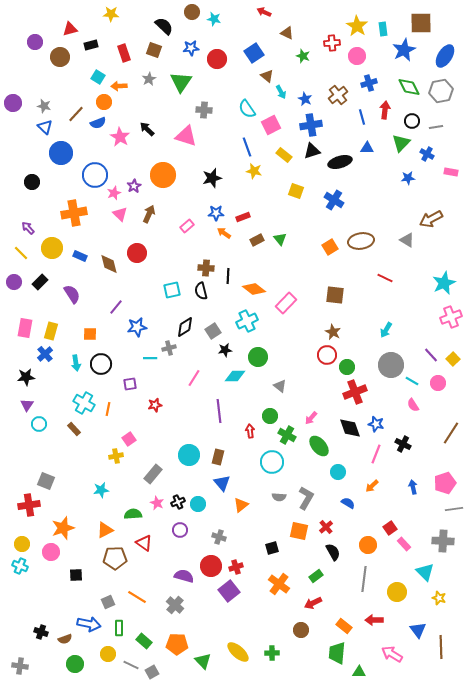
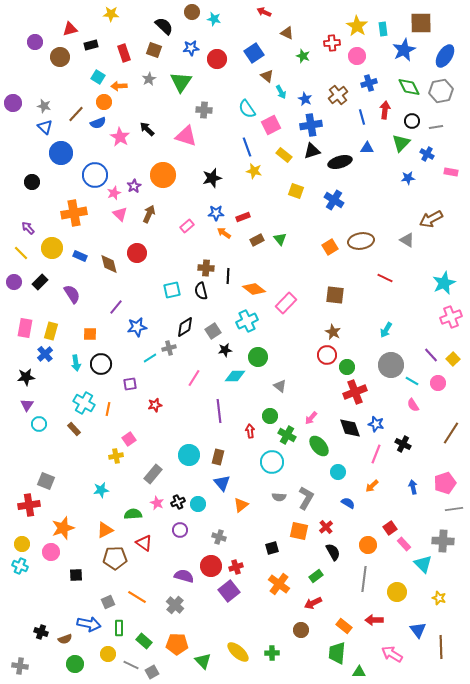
cyan line at (150, 358): rotated 32 degrees counterclockwise
cyan triangle at (425, 572): moved 2 px left, 8 px up
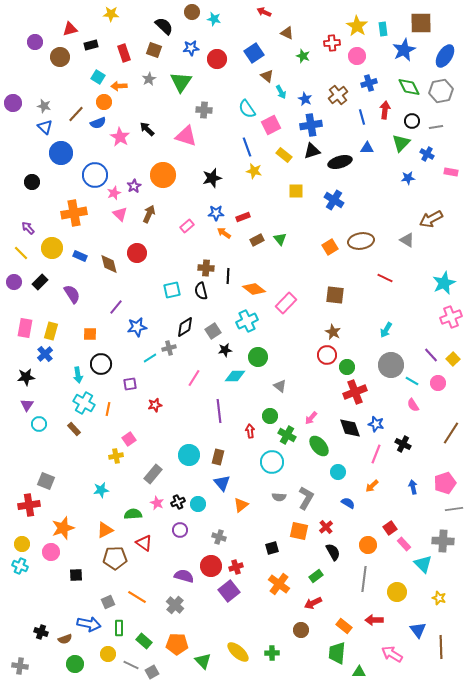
yellow square at (296, 191): rotated 21 degrees counterclockwise
cyan arrow at (76, 363): moved 2 px right, 12 px down
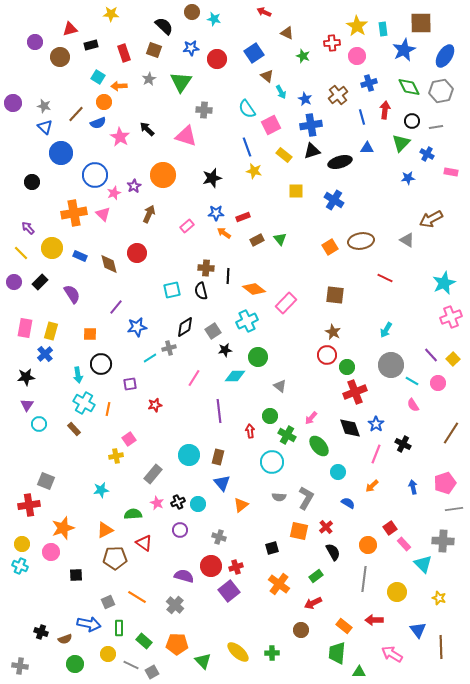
pink triangle at (120, 214): moved 17 px left
blue star at (376, 424): rotated 21 degrees clockwise
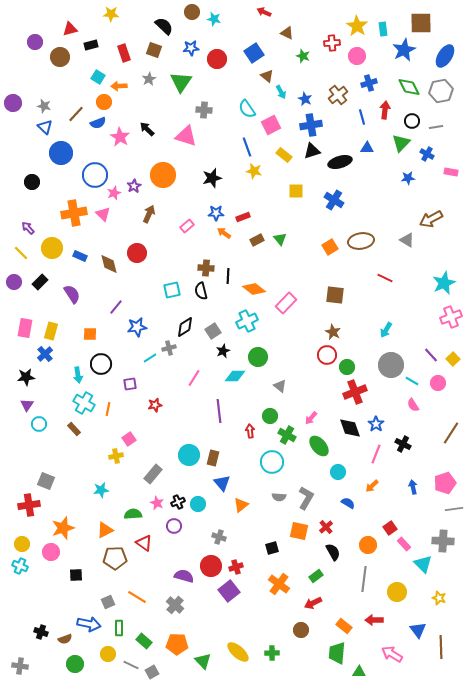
black star at (225, 350): moved 2 px left, 1 px down; rotated 16 degrees counterclockwise
brown rectangle at (218, 457): moved 5 px left, 1 px down
purple circle at (180, 530): moved 6 px left, 4 px up
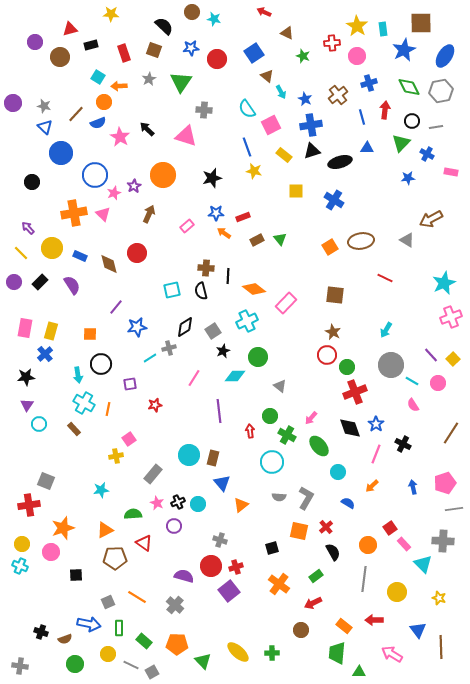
purple semicircle at (72, 294): moved 9 px up
gray cross at (219, 537): moved 1 px right, 3 px down
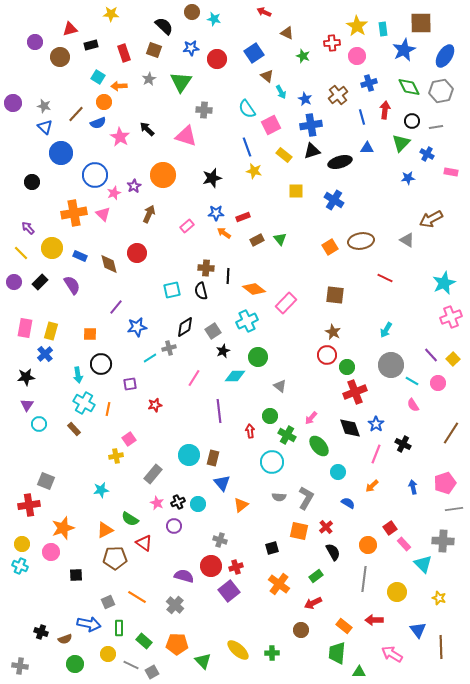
green semicircle at (133, 514): moved 3 px left, 5 px down; rotated 144 degrees counterclockwise
yellow ellipse at (238, 652): moved 2 px up
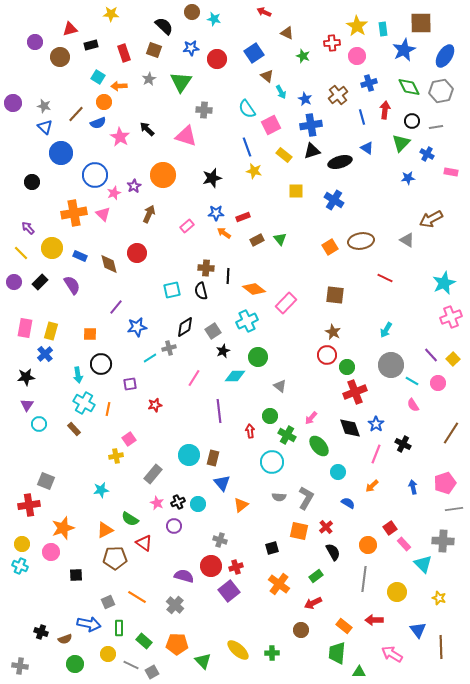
blue triangle at (367, 148): rotated 32 degrees clockwise
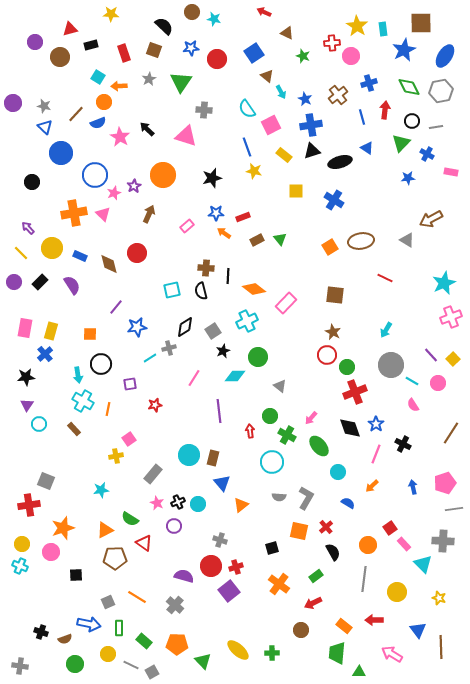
pink circle at (357, 56): moved 6 px left
cyan cross at (84, 403): moved 1 px left, 2 px up
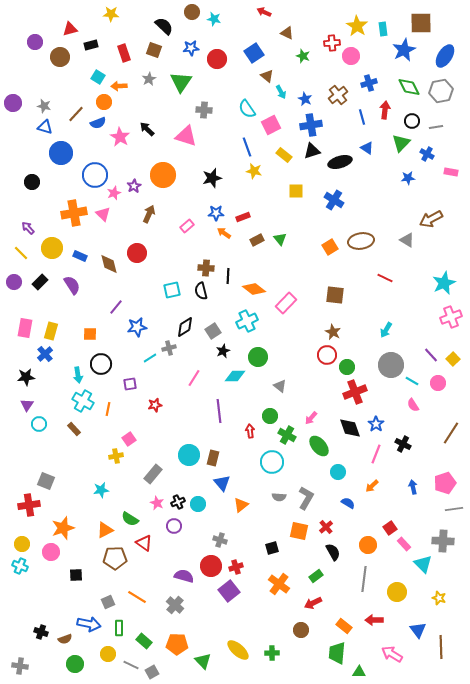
blue triangle at (45, 127): rotated 28 degrees counterclockwise
